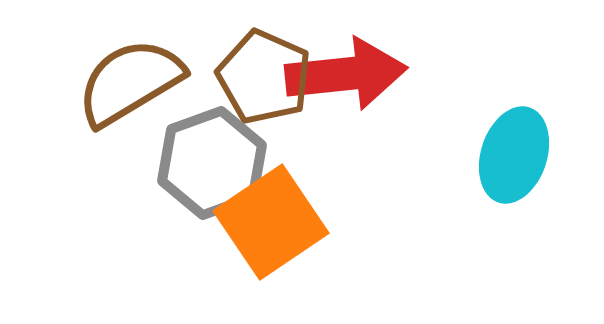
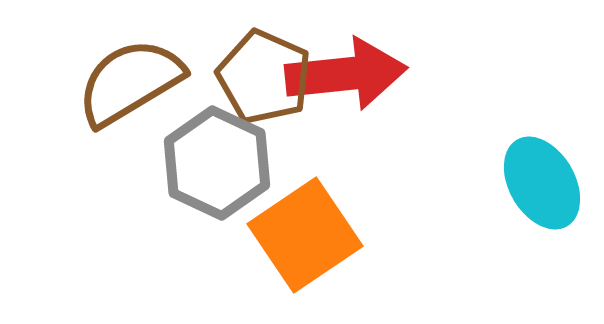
cyan ellipse: moved 28 px right, 28 px down; rotated 48 degrees counterclockwise
gray hexagon: moved 5 px right; rotated 15 degrees counterclockwise
orange square: moved 34 px right, 13 px down
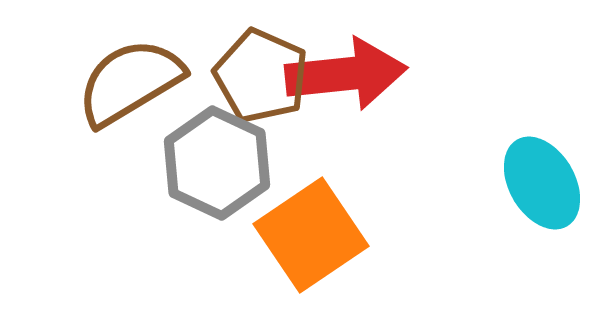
brown pentagon: moved 3 px left, 1 px up
orange square: moved 6 px right
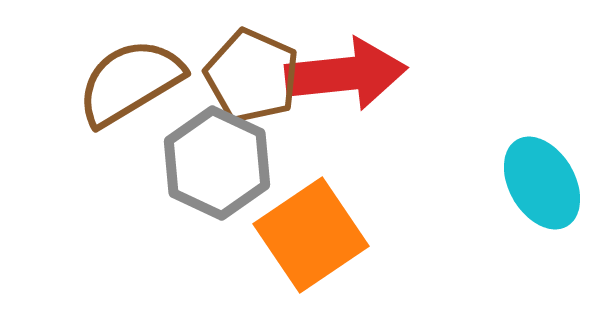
brown pentagon: moved 9 px left
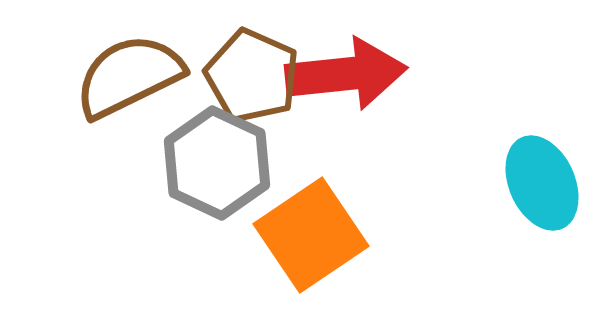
brown semicircle: moved 1 px left, 6 px up; rotated 5 degrees clockwise
cyan ellipse: rotated 6 degrees clockwise
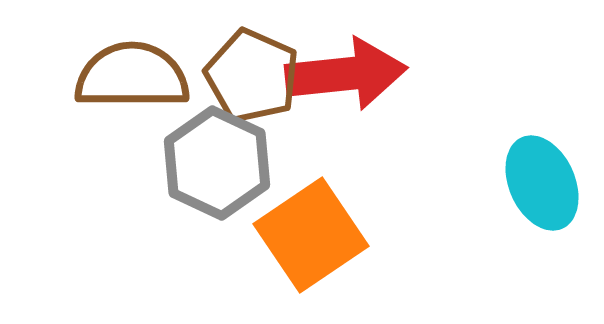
brown semicircle: moved 3 px right; rotated 26 degrees clockwise
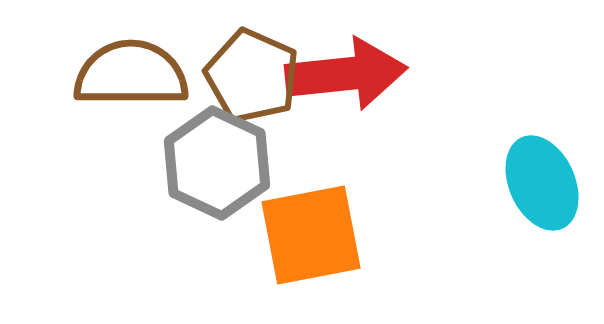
brown semicircle: moved 1 px left, 2 px up
orange square: rotated 23 degrees clockwise
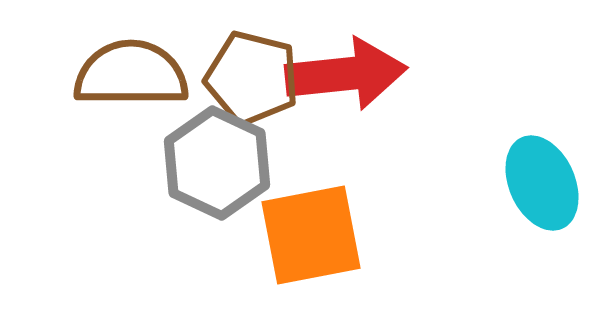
brown pentagon: moved 2 px down; rotated 10 degrees counterclockwise
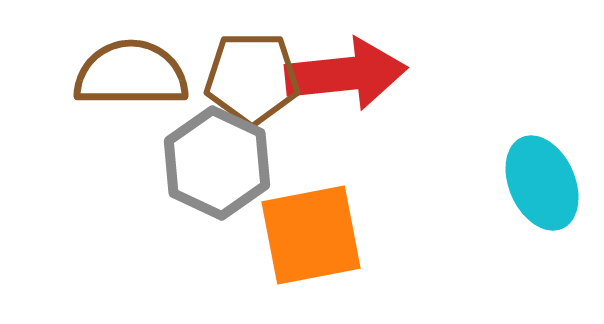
brown pentagon: rotated 14 degrees counterclockwise
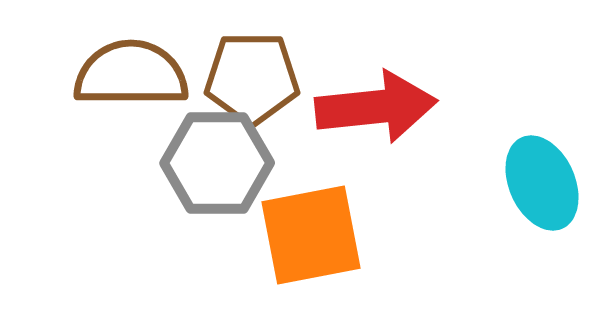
red arrow: moved 30 px right, 33 px down
gray hexagon: rotated 25 degrees counterclockwise
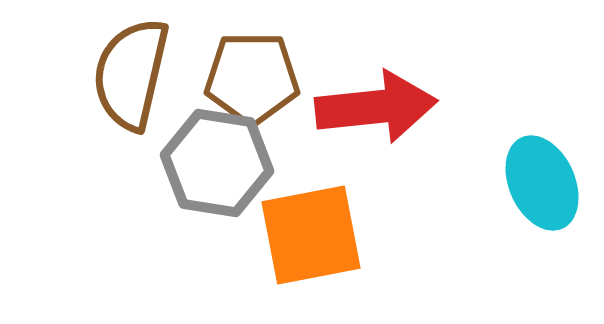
brown semicircle: rotated 77 degrees counterclockwise
gray hexagon: rotated 9 degrees clockwise
